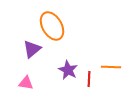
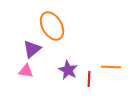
pink triangle: moved 12 px up
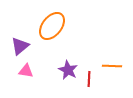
orange ellipse: rotated 68 degrees clockwise
purple triangle: moved 12 px left, 3 px up
orange line: moved 1 px right, 1 px up
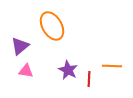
orange ellipse: rotated 68 degrees counterclockwise
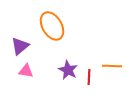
red line: moved 2 px up
